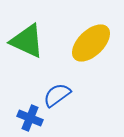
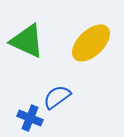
blue semicircle: moved 2 px down
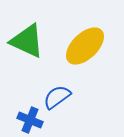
yellow ellipse: moved 6 px left, 3 px down
blue cross: moved 2 px down
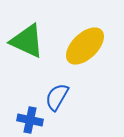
blue semicircle: rotated 24 degrees counterclockwise
blue cross: rotated 10 degrees counterclockwise
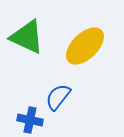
green triangle: moved 4 px up
blue semicircle: moved 1 px right; rotated 8 degrees clockwise
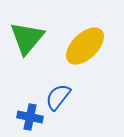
green triangle: moved 1 px down; rotated 45 degrees clockwise
blue cross: moved 3 px up
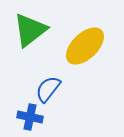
green triangle: moved 3 px right, 8 px up; rotated 12 degrees clockwise
blue semicircle: moved 10 px left, 8 px up
